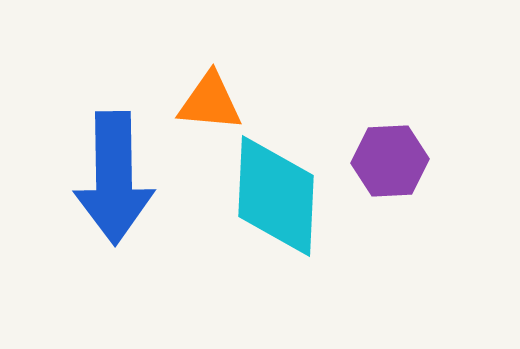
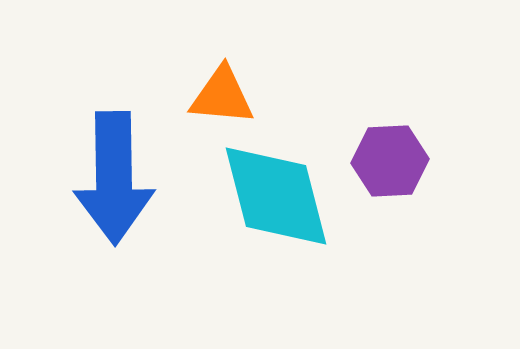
orange triangle: moved 12 px right, 6 px up
cyan diamond: rotated 17 degrees counterclockwise
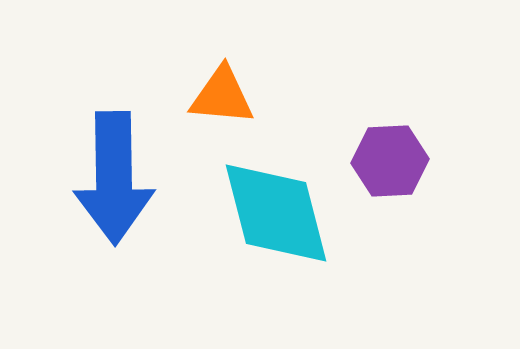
cyan diamond: moved 17 px down
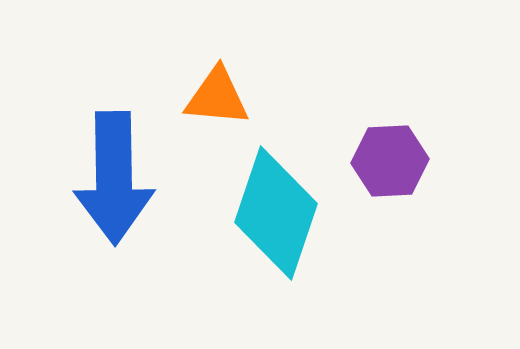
orange triangle: moved 5 px left, 1 px down
cyan diamond: rotated 33 degrees clockwise
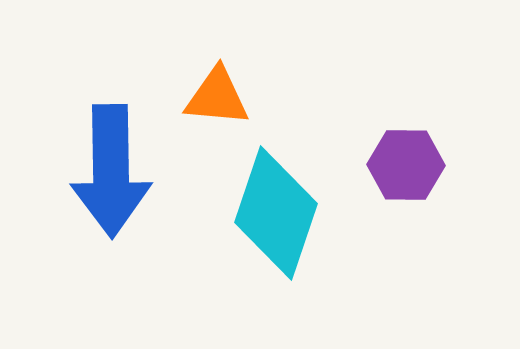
purple hexagon: moved 16 px right, 4 px down; rotated 4 degrees clockwise
blue arrow: moved 3 px left, 7 px up
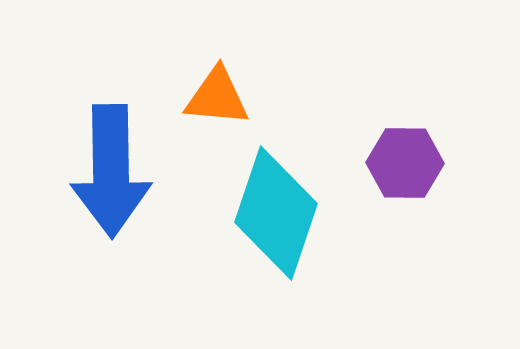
purple hexagon: moved 1 px left, 2 px up
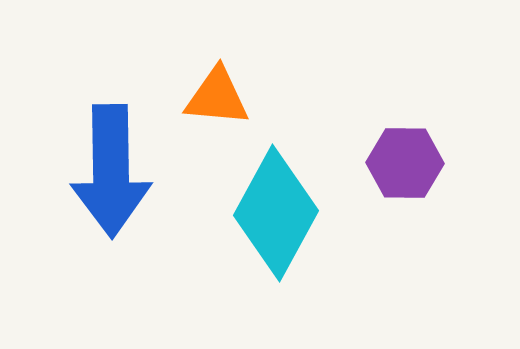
cyan diamond: rotated 10 degrees clockwise
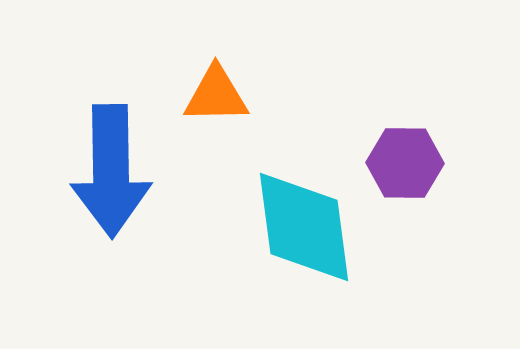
orange triangle: moved 1 px left, 2 px up; rotated 6 degrees counterclockwise
cyan diamond: moved 28 px right, 14 px down; rotated 36 degrees counterclockwise
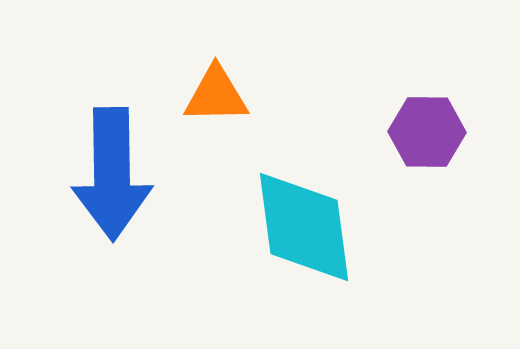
purple hexagon: moved 22 px right, 31 px up
blue arrow: moved 1 px right, 3 px down
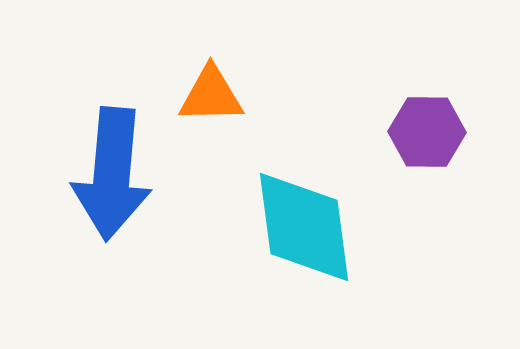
orange triangle: moved 5 px left
blue arrow: rotated 6 degrees clockwise
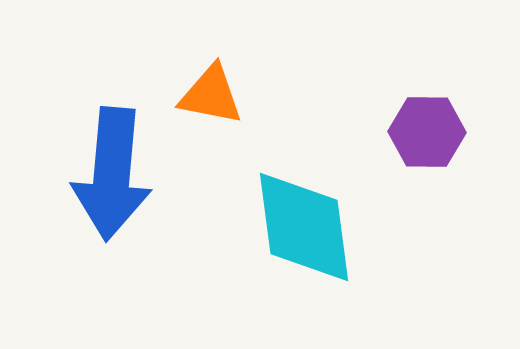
orange triangle: rotated 12 degrees clockwise
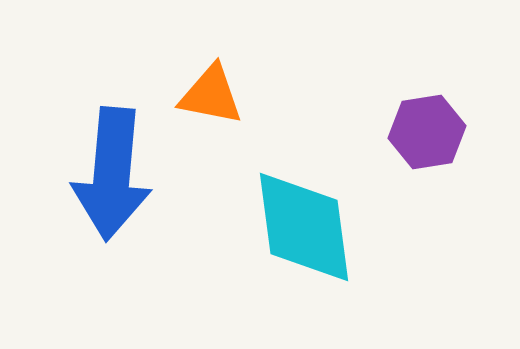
purple hexagon: rotated 10 degrees counterclockwise
